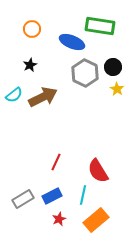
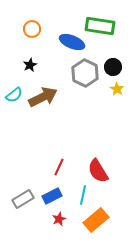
red line: moved 3 px right, 5 px down
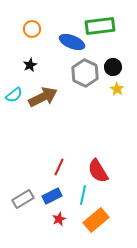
green rectangle: rotated 16 degrees counterclockwise
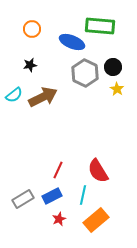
green rectangle: rotated 12 degrees clockwise
black star: rotated 16 degrees clockwise
red line: moved 1 px left, 3 px down
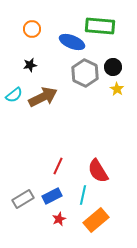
red line: moved 4 px up
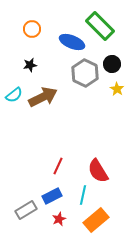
green rectangle: rotated 40 degrees clockwise
black circle: moved 1 px left, 3 px up
gray rectangle: moved 3 px right, 11 px down
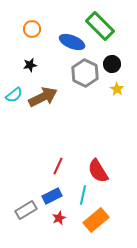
red star: moved 1 px up
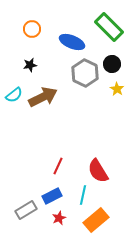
green rectangle: moved 9 px right, 1 px down
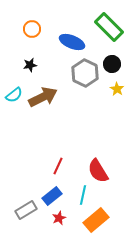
blue rectangle: rotated 12 degrees counterclockwise
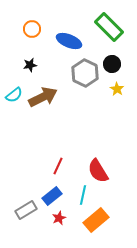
blue ellipse: moved 3 px left, 1 px up
